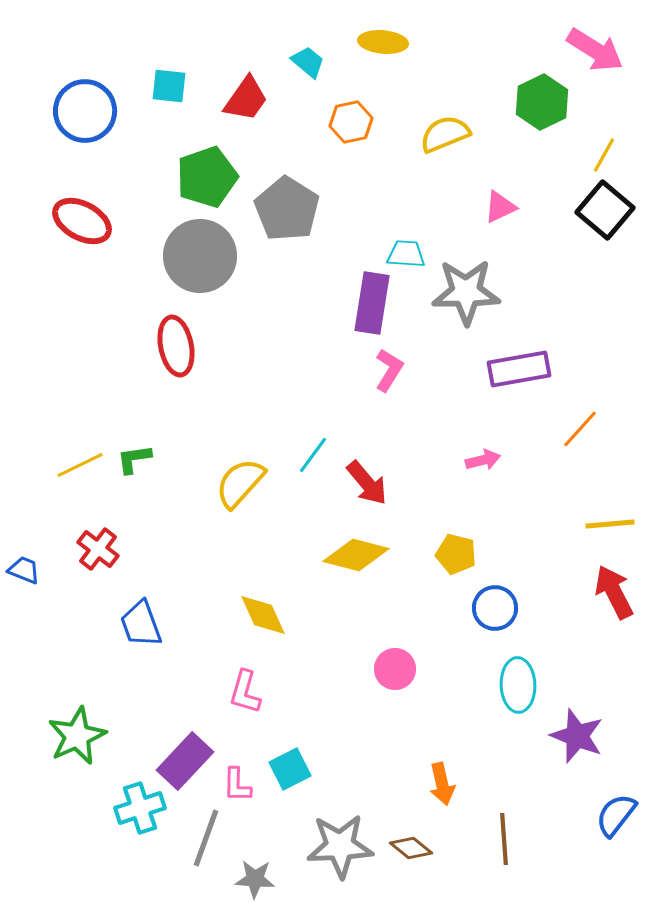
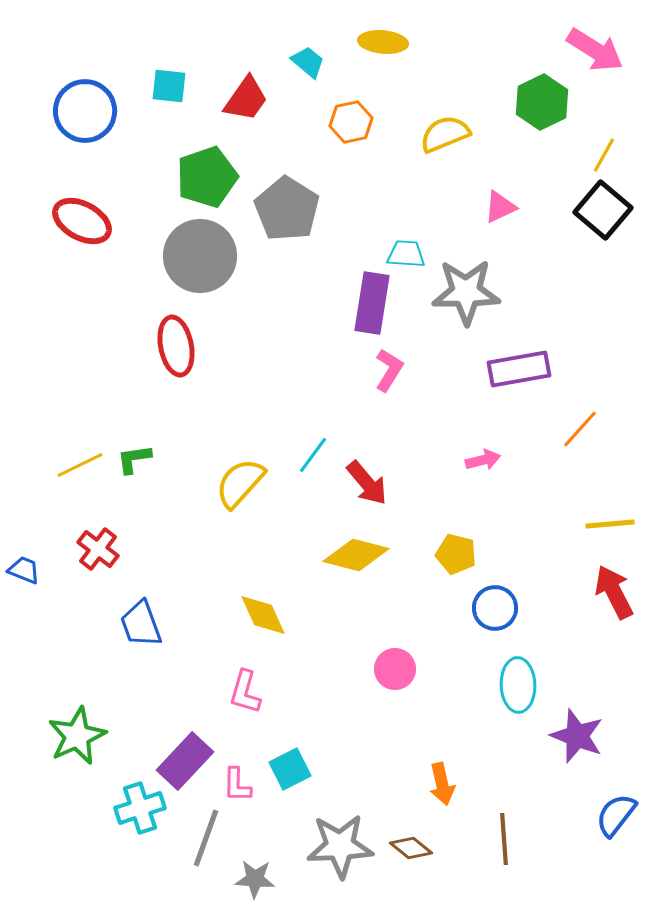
black square at (605, 210): moved 2 px left
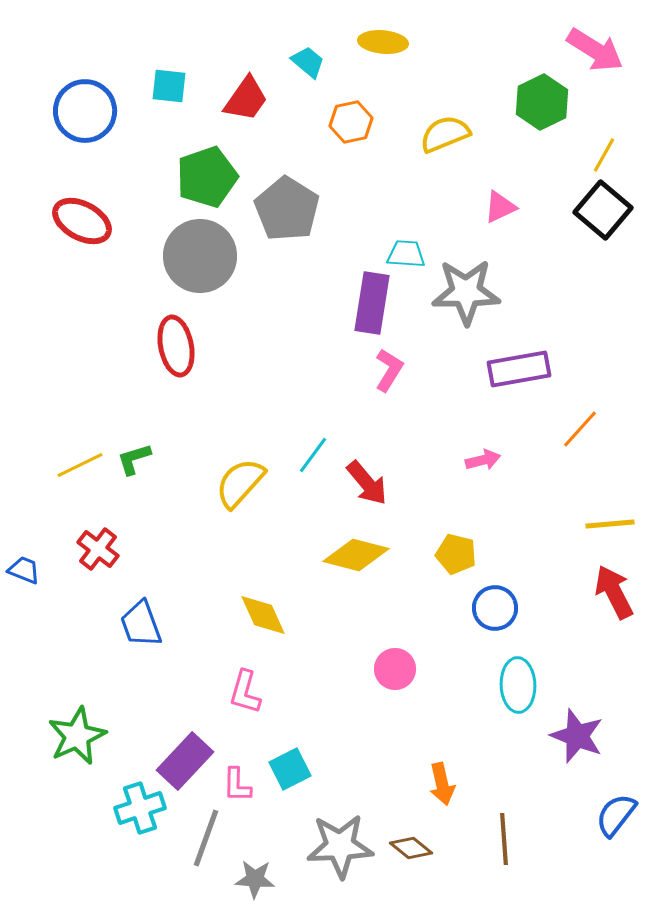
green L-shape at (134, 459): rotated 9 degrees counterclockwise
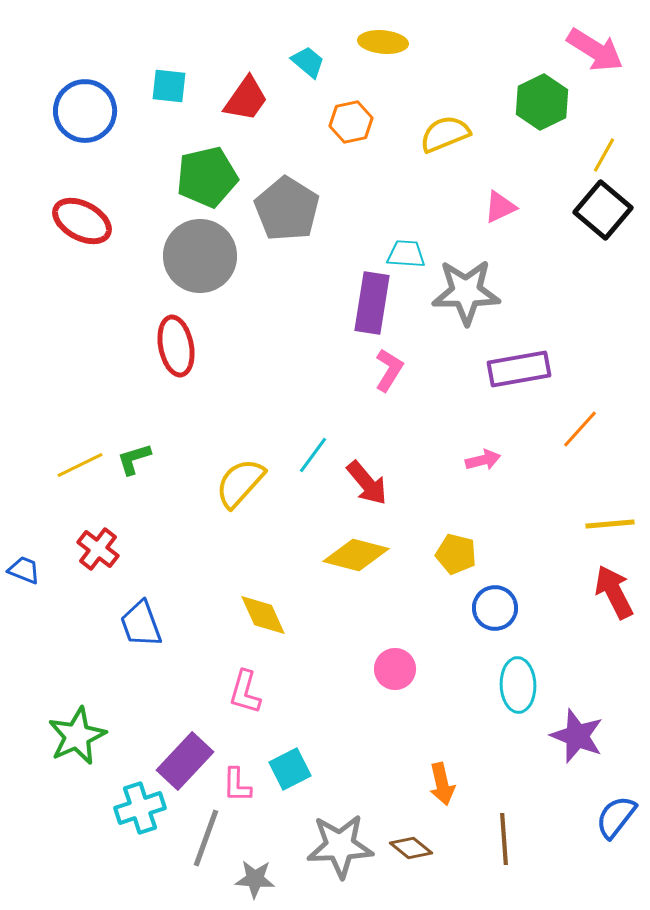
green pentagon at (207, 177): rotated 6 degrees clockwise
blue semicircle at (616, 815): moved 2 px down
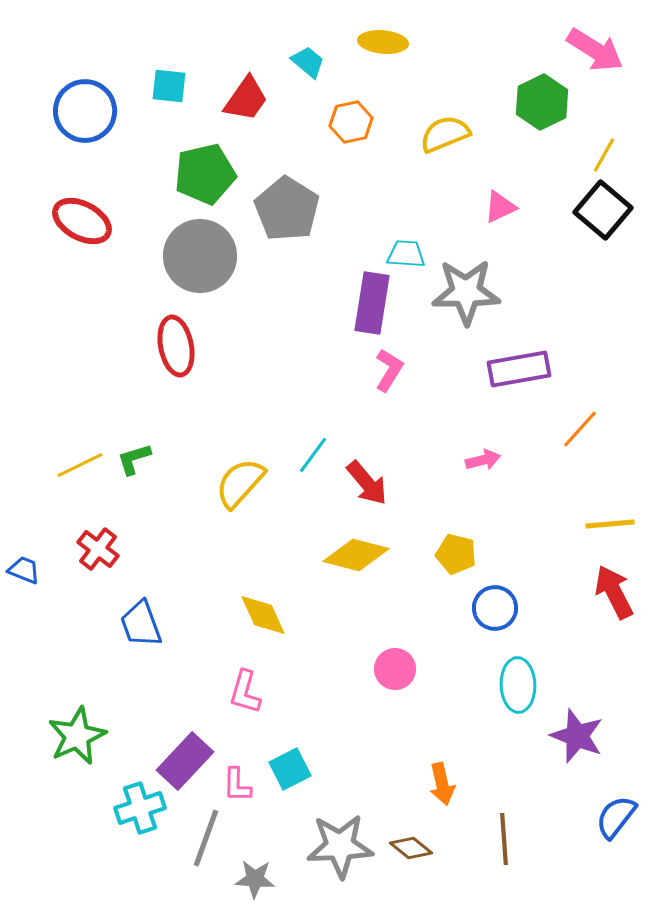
green pentagon at (207, 177): moved 2 px left, 3 px up
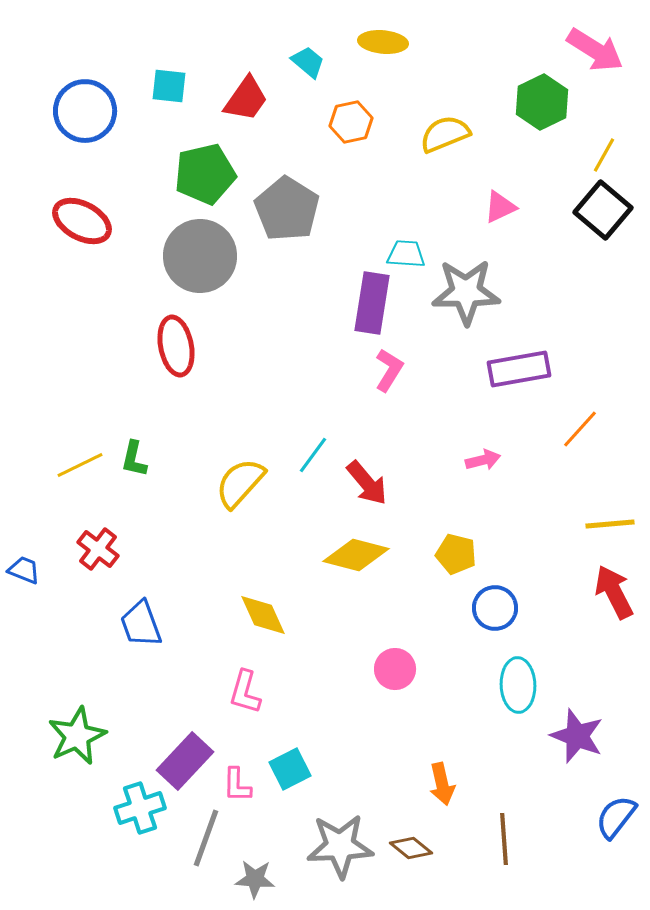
green L-shape at (134, 459): rotated 60 degrees counterclockwise
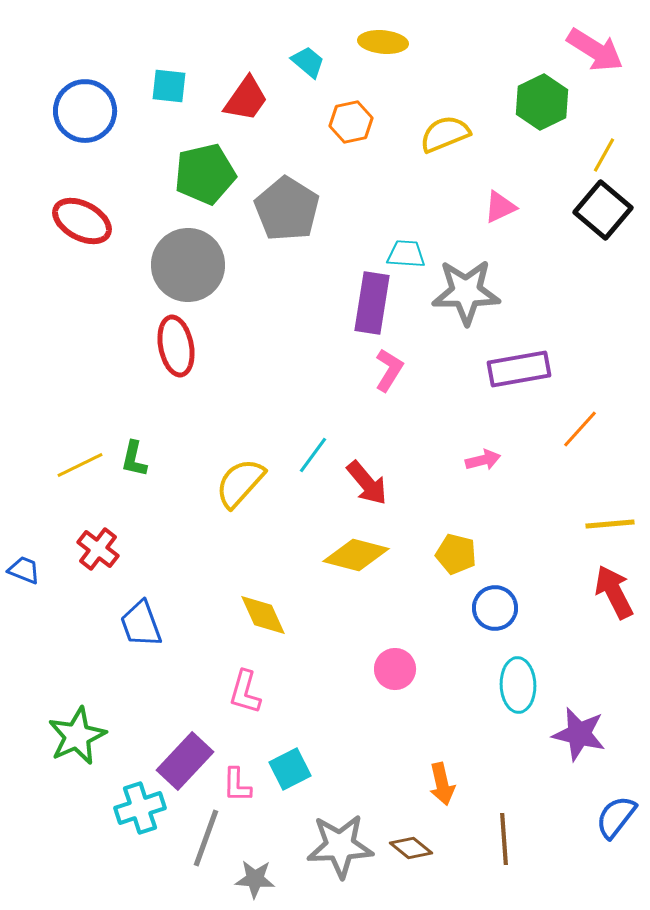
gray circle at (200, 256): moved 12 px left, 9 px down
purple star at (577, 736): moved 2 px right, 2 px up; rotated 8 degrees counterclockwise
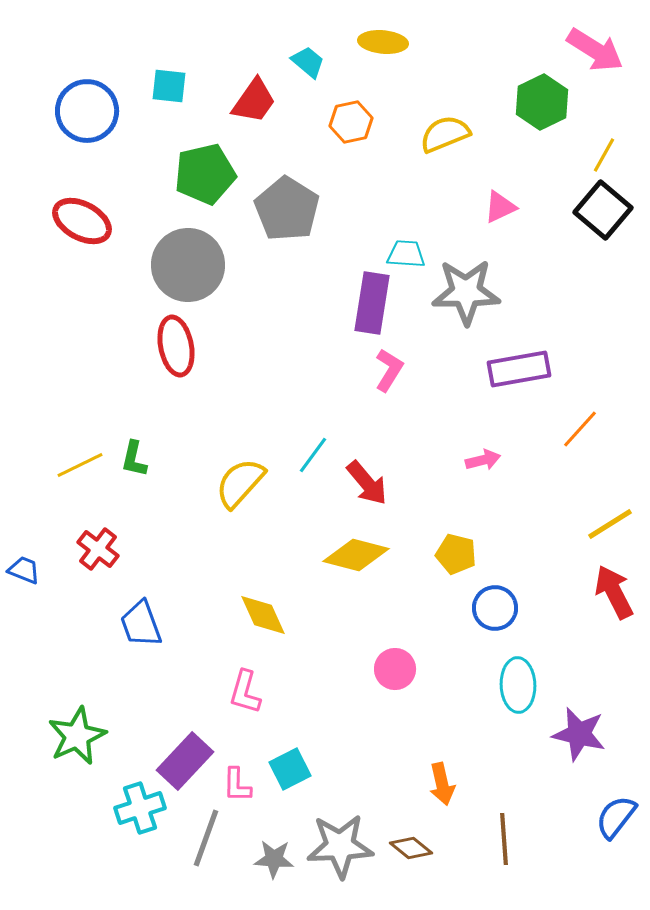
red trapezoid at (246, 99): moved 8 px right, 2 px down
blue circle at (85, 111): moved 2 px right
yellow line at (610, 524): rotated 27 degrees counterclockwise
gray star at (255, 879): moved 19 px right, 20 px up
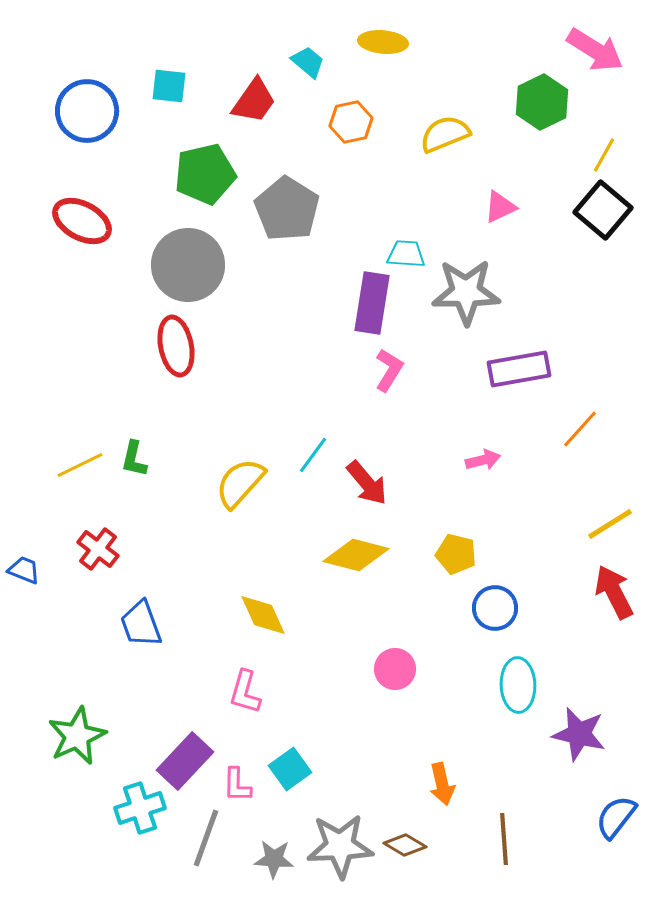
cyan square at (290, 769): rotated 9 degrees counterclockwise
brown diamond at (411, 848): moved 6 px left, 3 px up; rotated 9 degrees counterclockwise
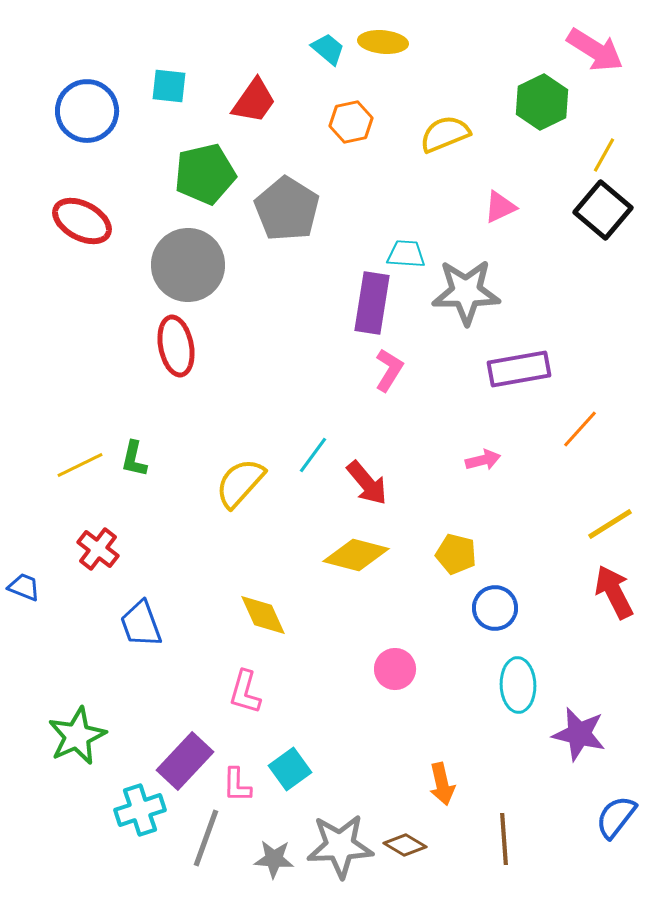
cyan trapezoid at (308, 62): moved 20 px right, 13 px up
blue trapezoid at (24, 570): moved 17 px down
cyan cross at (140, 808): moved 2 px down
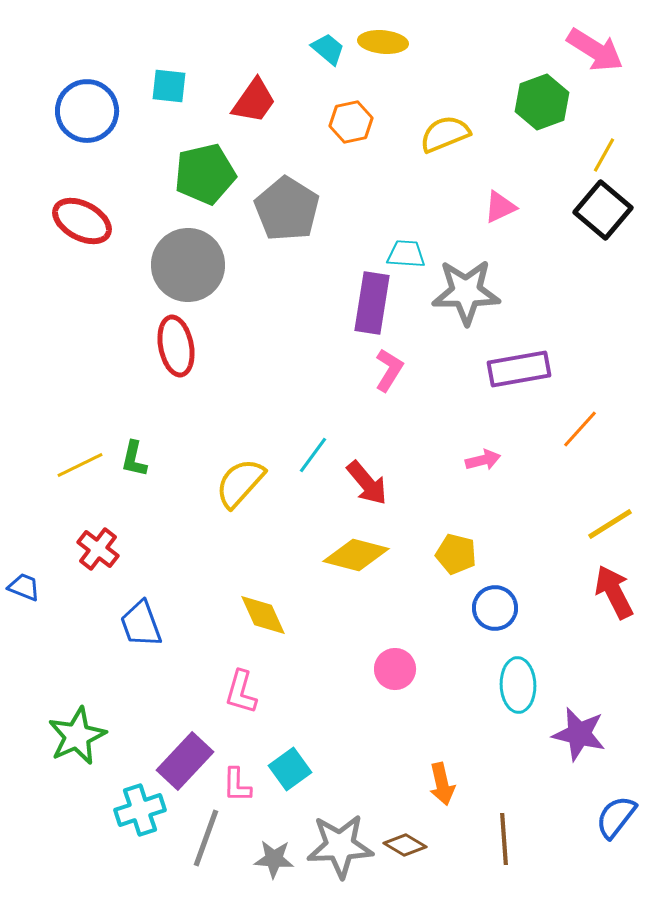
green hexagon at (542, 102): rotated 6 degrees clockwise
pink L-shape at (245, 692): moved 4 px left
